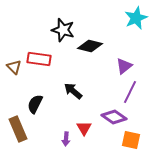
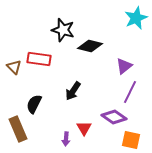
black arrow: rotated 96 degrees counterclockwise
black semicircle: moved 1 px left
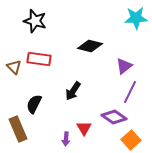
cyan star: rotated 20 degrees clockwise
black star: moved 28 px left, 9 px up
orange square: rotated 36 degrees clockwise
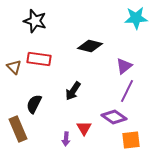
purple line: moved 3 px left, 1 px up
orange square: rotated 36 degrees clockwise
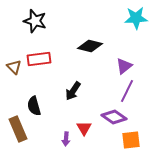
red rectangle: rotated 15 degrees counterclockwise
black semicircle: moved 2 px down; rotated 42 degrees counterclockwise
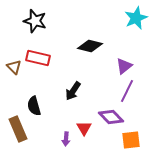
cyan star: rotated 20 degrees counterclockwise
red rectangle: moved 1 px left, 1 px up; rotated 20 degrees clockwise
purple diamond: moved 3 px left; rotated 10 degrees clockwise
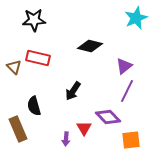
black star: moved 1 px left, 1 px up; rotated 20 degrees counterclockwise
purple diamond: moved 3 px left
